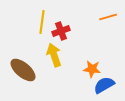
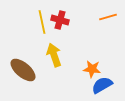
yellow line: rotated 20 degrees counterclockwise
red cross: moved 1 px left, 11 px up; rotated 36 degrees clockwise
blue semicircle: moved 2 px left
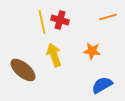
orange star: moved 18 px up
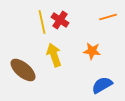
red cross: rotated 18 degrees clockwise
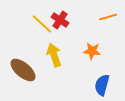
yellow line: moved 2 px down; rotated 35 degrees counterclockwise
blue semicircle: rotated 45 degrees counterclockwise
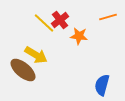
red cross: rotated 18 degrees clockwise
yellow line: moved 2 px right, 1 px up
orange star: moved 13 px left, 15 px up
yellow arrow: moved 18 px left; rotated 140 degrees clockwise
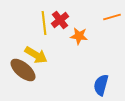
orange line: moved 4 px right
yellow line: rotated 40 degrees clockwise
blue semicircle: moved 1 px left
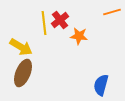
orange line: moved 5 px up
yellow arrow: moved 15 px left, 8 px up
brown ellipse: moved 3 px down; rotated 72 degrees clockwise
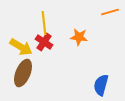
orange line: moved 2 px left
red cross: moved 16 px left, 22 px down; rotated 18 degrees counterclockwise
orange star: moved 1 px down
